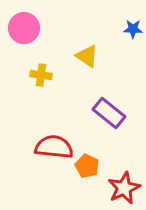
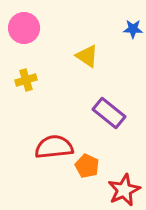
yellow cross: moved 15 px left, 5 px down; rotated 25 degrees counterclockwise
red semicircle: rotated 12 degrees counterclockwise
red star: moved 2 px down
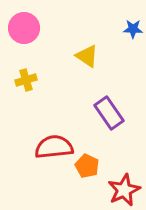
purple rectangle: rotated 16 degrees clockwise
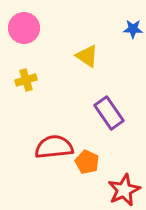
orange pentagon: moved 4 px up
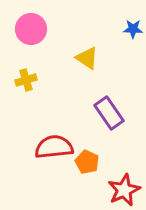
pink circle: moved 7 px right, 1 px down
yellow triangle: moved 2 px down
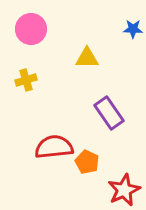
yellow triangle: rotated 35 degrees counterclockwise
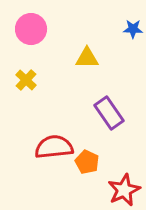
yellow cross: rotated 30 degrees counterclockwise
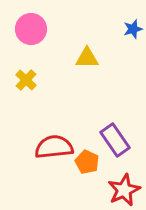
blue star: rotated 18 degrees counterclockwise
purple rectangle: moved 6 px right, 27 px down
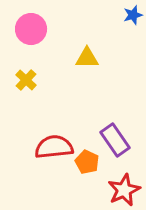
blue star: moved 14 px up
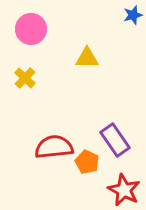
yellow cross: moved 1 px left, 2 px up
red star: rotated 20 degrees counterclockwise
